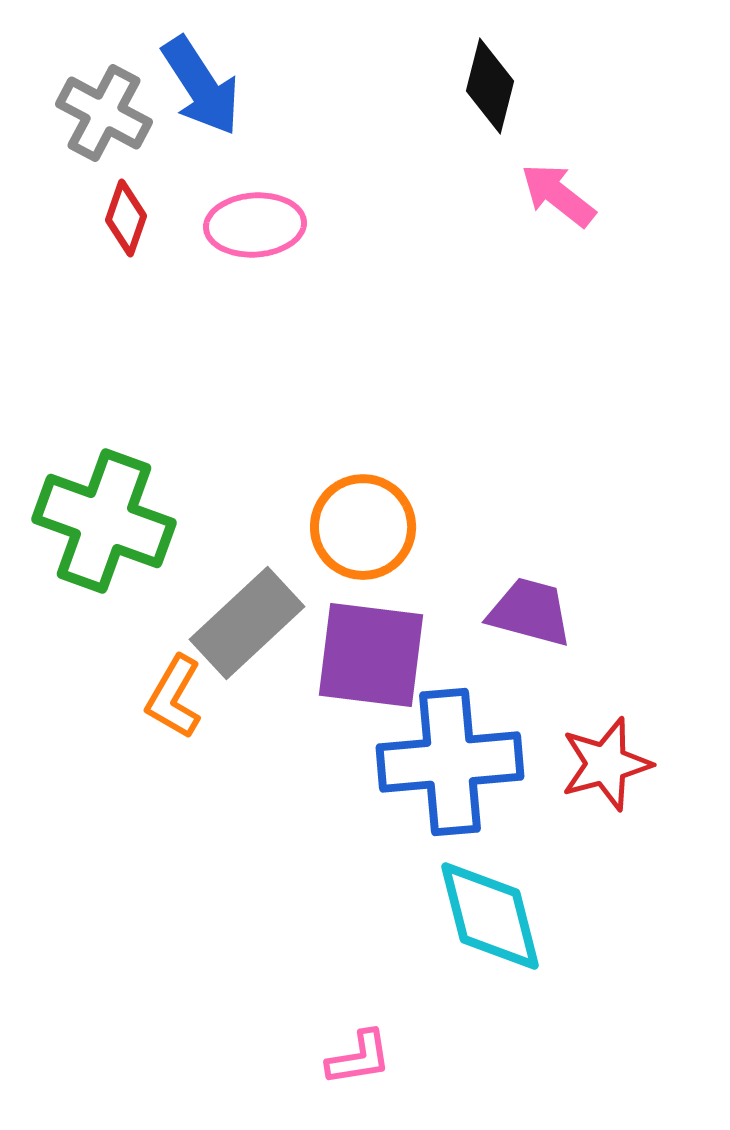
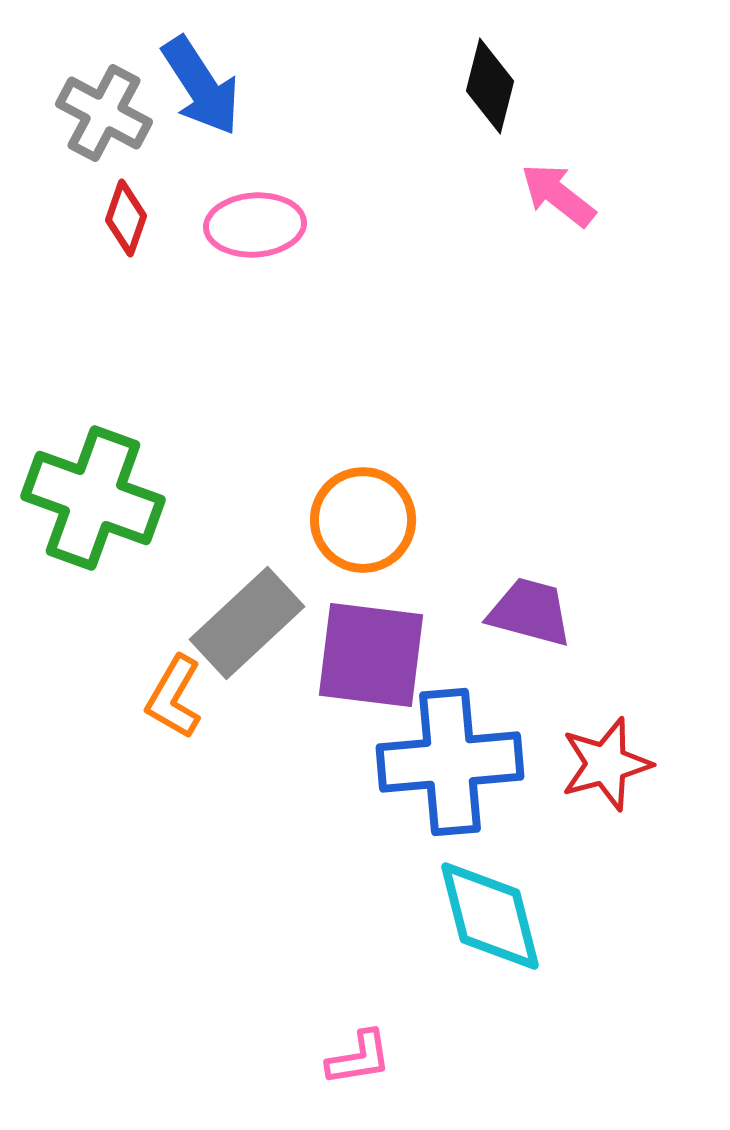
green cross: moved 11 px left, 23 px up
orange circle: moved 7 px up
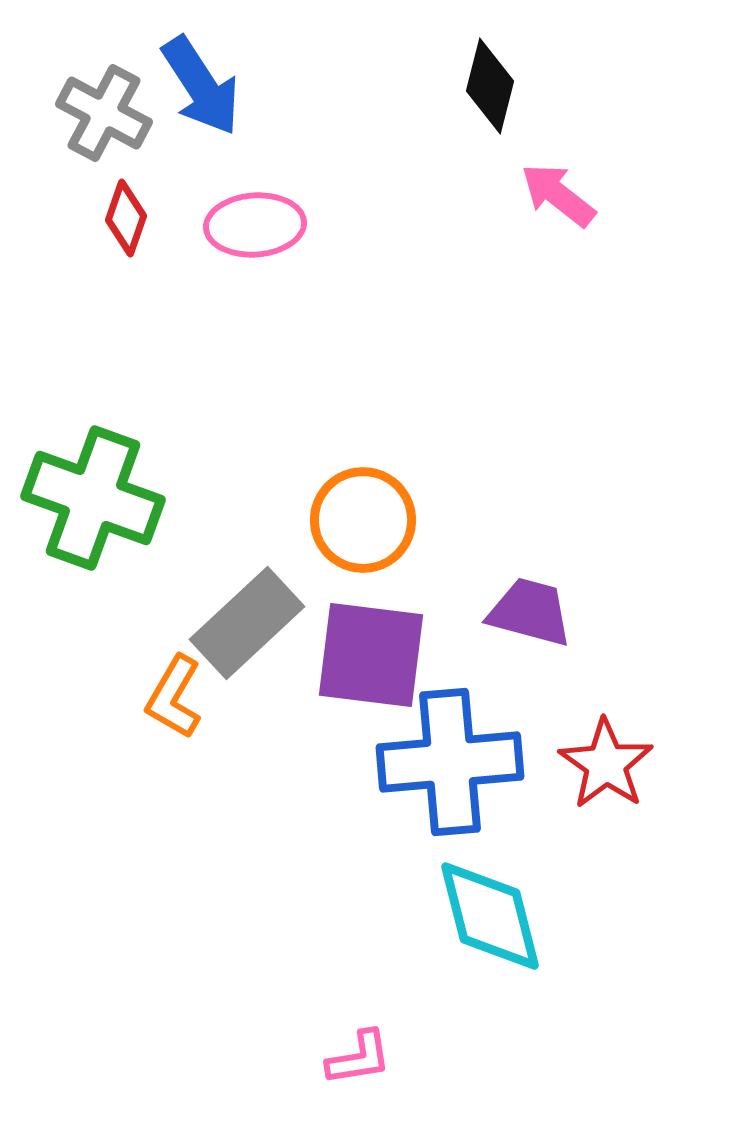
red star: rotated 22 degrees counterclockwise
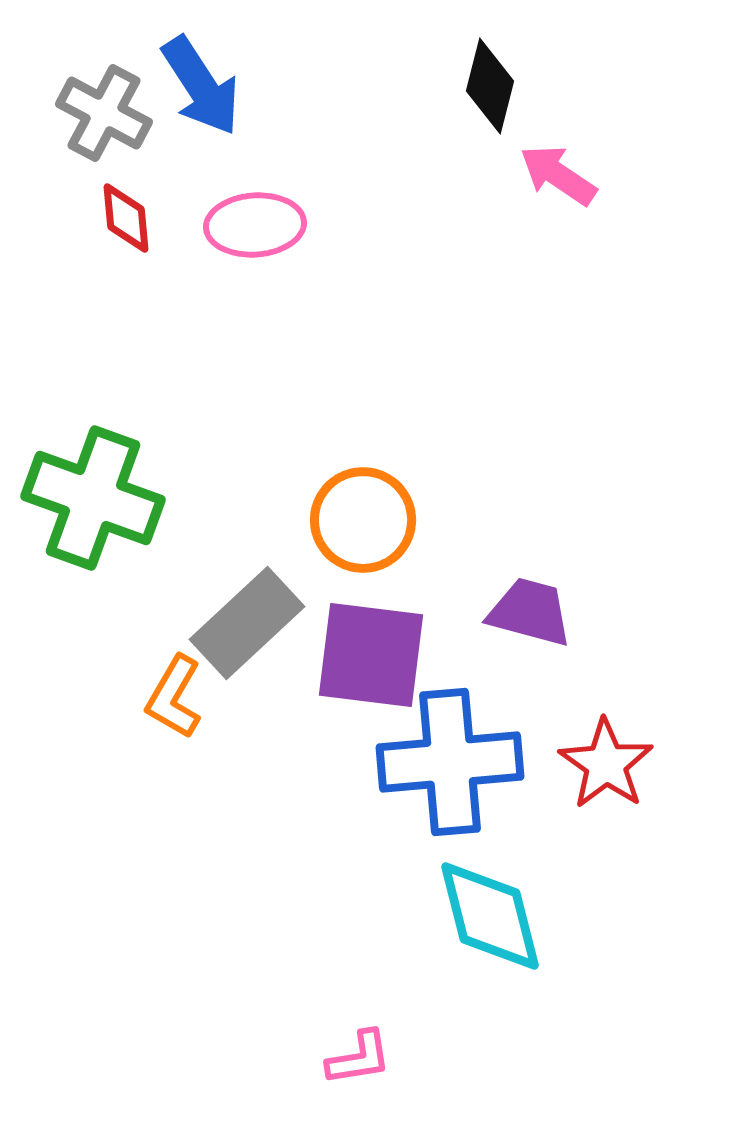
pink arrow: moved 20 px up; rotated 4 degrees counterclockwise
red diamond: rotated 24 degrees counterclockwise
